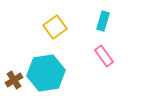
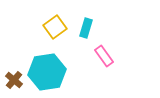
cyan rectangle: moved 17 px left, 7 px down
cyan hexagon: moved 1 px right, 1 px up
brown cross: rotated 18 degrees counterclockwise
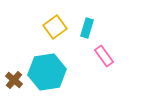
cyan rectangle: moved 1 px right
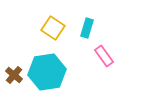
yellow square: moved 2 px left, 1 px down; rotated 20 degrees counterclockwise
brown cross: moved 5 px up
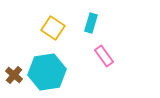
cyan rectangle: moved 4 px right, 5 px up
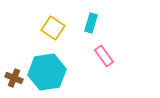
brown cross: moved 3 px down; rotated 18 degrees counterclockwise
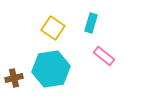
pink rectangle: rotated 15 degrees counterclockwise
cyan hexagon: moved 4 px right, 3 px up
brown cross: rotated 36 degrees counterclockwise
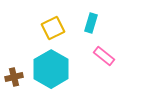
yellow square: rotated 30 degrees clockwise
cyan hexagon: rotated 21 degrees counterclockwise
brown cross: moved 1 px up
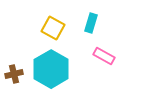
yellow square: rotated 35 degrees counterclockwise
pink rectangle: rotated 10 degrees counterclockwise
brown cross: moved 3 px up
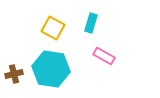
cyan hexagon: rotated 21 degrees counterclockwise
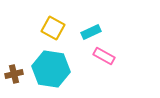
cyan rectangle: moved 9 px down; rotated 48 degrees clockwise
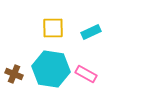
yellow square: rotated 30 degrees counterclockwise
pink rectangle: moved 18 px left, 18 px down
brown cross: rotated 36 degrees clockwise
